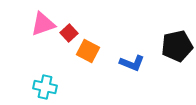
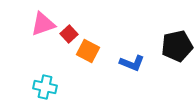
red square: moved 1 px down
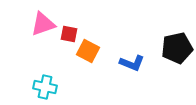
red square: rotated 36 degrees counterclockwise
black pentagon: moved 2 px down
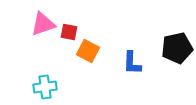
red square: moved 2 px up
blue L-shape: rotated 70 degrees clockwise
cyan cross: rotated 20 degrees counterclockwise
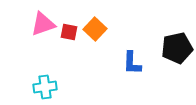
orange square: moved 7 px right, 22 px up; rotated 15 degrees clockwise
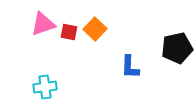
blue L-shape: moved 2 px left, 4 px down
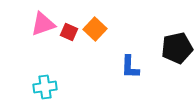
red square: rotated 12 degrees clockwise
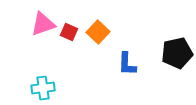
orange square: moved 3 px right, 3 px down
black pentagon: moved 5 px down
blue L-shape: moved 3 px left, 3 px up
cyan cross: moved 2 px left, 1 px down
